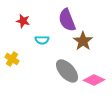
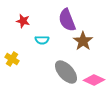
gray ellipse: moved 1 px left, 1 px down
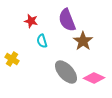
red star: moved 8 px right
cyan semicircle: moved 1 px down; rotated 72 degrees clockwise
pink diamond: moved 2 px up
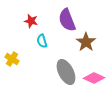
brown star: moved 3 px right, 1 px down
gray ellipse: rotated 15 degrees clockwise
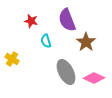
cyan semicircle: moved 4 px right
